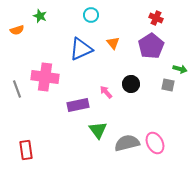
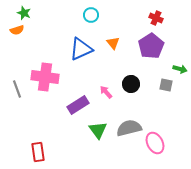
green star: moved 16 px left, 3 px up
gray square: moved 2 px left
purple rectangle: rotated 20 degrees counterclockwise
gray semicircle: moved 2 px right, 15 px up
red rectangle: moved 12 px right, 2 px down
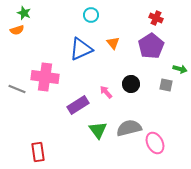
gray line: rotated 48 degrees counterclockwise
